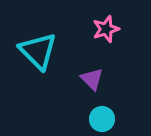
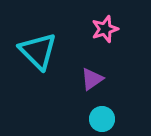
pink star: moved 1 px left
purple triangle: rotated 40 degrees clockwise
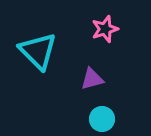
purple triangle: rotated 20 degrees clockwise
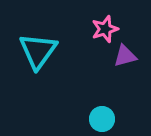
cyan triangle: rotated 21 degrees clockwise
purple triangle: moved 33 px right, 23 px up
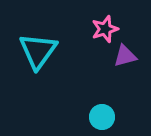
cyan circle: moved 2 px up
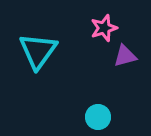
pink star: moved 1 px left, 1 px up
cyan circle: moved 4 px left
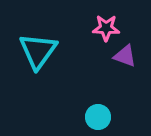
pink star: moved 2 px right; rotated 20 degrees clockwise
purple triangle: rotated 35 degrees clockwise
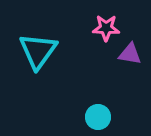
purple triangle: moved 5 px right, 2 px up; rotated 10 degrees counterclockwise
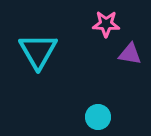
pink star: moved 4 px up
cyan triangle: rotated 6 degrees counterclockwise
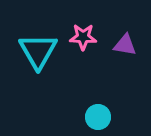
pink star: moved 23 px left, 13 px down
purple triangle: moved 5 px left, 9 px up
